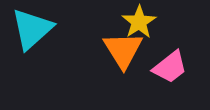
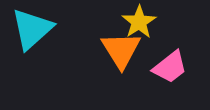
orange triangle: moved 2 px left
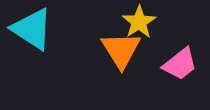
cyan triangle: rotated 45 degrees counterclockwise
pink trapezoid: moved 10 px right, 3 px up
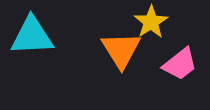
yellow star: moved 12 px right
cyan triangle: moved 7 px down; rotated 36 degrees counterclockwise
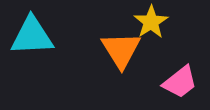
pink trapezoid: moved 18 px down
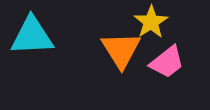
pink trapezoid: moved 13 px left, 20 px up
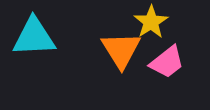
cyan triangle: moved 2 px right, 1 px down
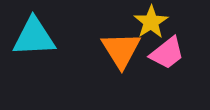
pink trapezoid: moved 9 px up
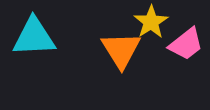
pink trapezoid: moved 19 px right, 9 px up
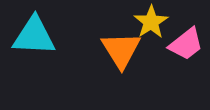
cyan triangle: moved 1 px up; rotated 6 degrees clockwise
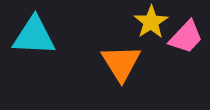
pink trapezoid: moved 7 px up; rotated 9 degrees counterclockwise
orange triangle: moved 13 px down
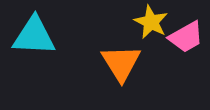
yellow star: rotated 12 degrees counterclockwise
pink trapezoid: rotated 18 degrees clockwise
